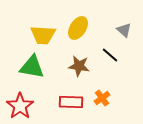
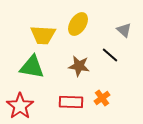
yellow ellipse: moved 4 px up
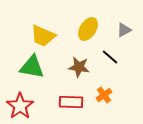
yellow ellipse: moved 10 px right, 5 px down
gray triangle: rotated 49 degrees clockwise
yellow trapezoid: moved 1 px down; rotated 20 degrees clockwise
black line: moved 2 px down
brown star: moved 1 px down
orange cross: moved 2 px right, 3 px up
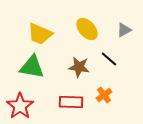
yellow ellipse: moved 1 px left; rotated 75 degrees counterclockwise
yellow trapezoid: moved 3 px left, 2 px up
black line: moved 1 px left, 2 px down
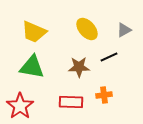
yellow trapezoid: moved 6 px left, 2 px up
black line: moved 2 px up; rotated 66 degrees counterclockwise
brown star: rotated 10 degrees counterclockwise
orange cross: rotated 28 degrees clockwise
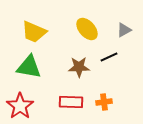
green triangle: moved 3 px left
orange cross: moved 7 px down
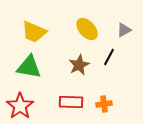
black line: rotated 36 degrees counterclockwise
brown star: moved 2 px up; rotated 25 degrees counterclockwise
orange cross: moved 2 px down
